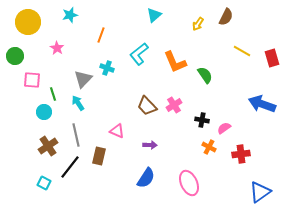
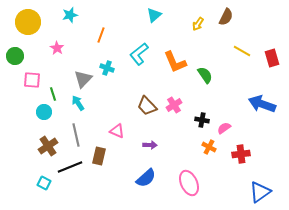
black line: rotated 30 degrees clockwise
blue semicircle: rotated 15 degrees clockwise
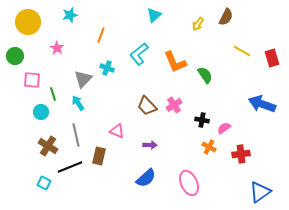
cyan circle: moved 3 px left
brown cross: rotated 24 degrees counterclockwise
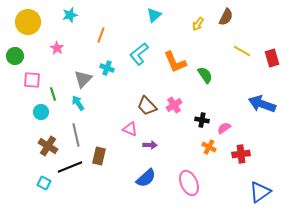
pink triangle: moved 13 px right, 2 px up
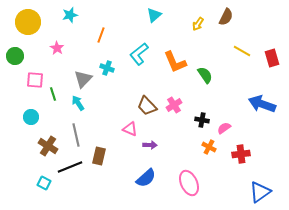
pink square: moved 3 px right
cyan circle: moved 10 px left, 5 px down
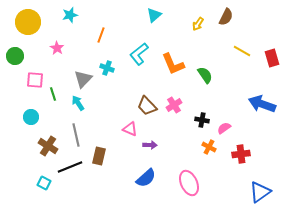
orange L-shape: moved 2 px left, 2 px down
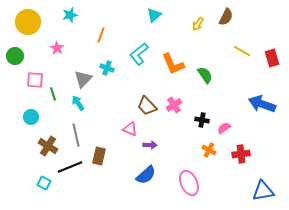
orange cross: moved 3 px down
blue semicircle: moved 3 px up
blue triangle: moved 3 px right, 1 px up; rotated 25 degrees clockwise
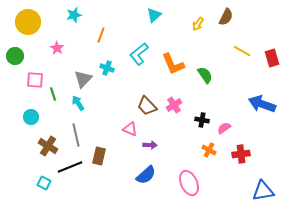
cyan star: moved 4 px right
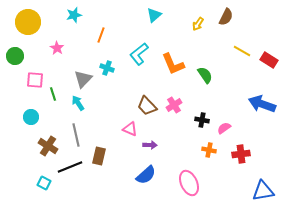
red rectangle: moved 3 px left, 2 px down; rotated 42 degrees counterclockwise
orange cross: rotated 16 degrees counterclockwise
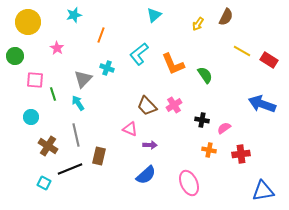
black line: moved 2 px down
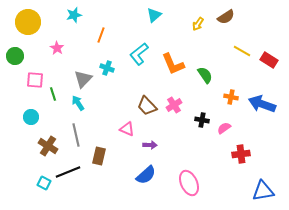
brown semicircle: rotated 30 degrees clockwise
pink triangle: moved 3 px left
orange cross: moved 22 px right, 53 px up
black line: moved 2 px left, 3 px down
